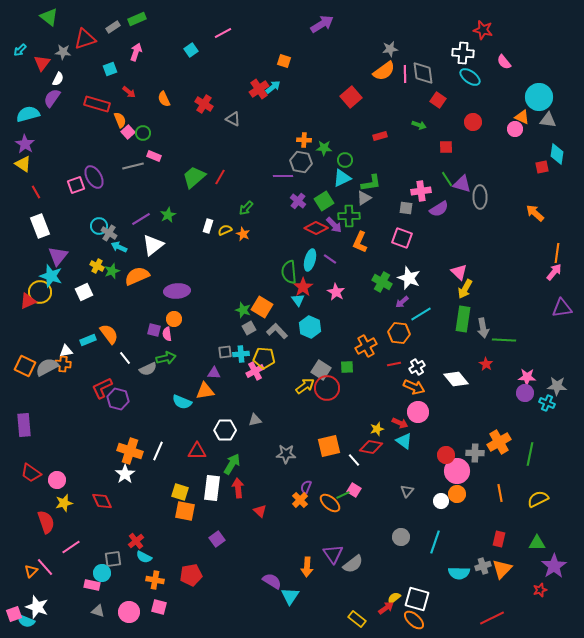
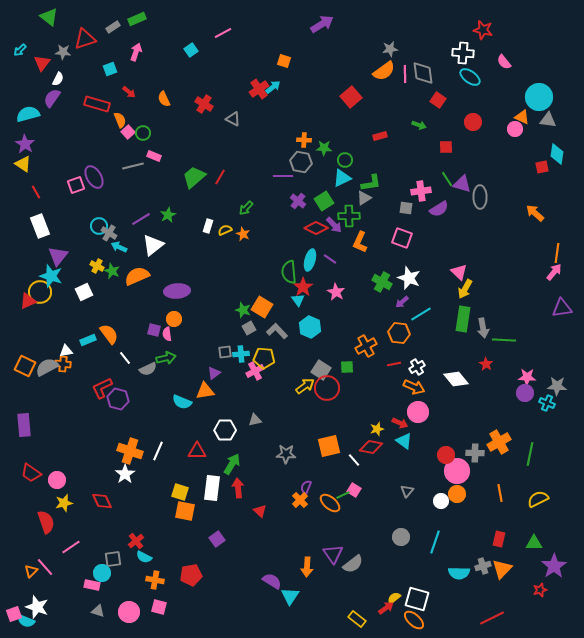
green star at (112, 271): rotated 28 degrees counterclockwise
purple triangle at (214, 373): rotated 40 degrees counterclockwise
green triangle at (537, 543): moved 3 px left
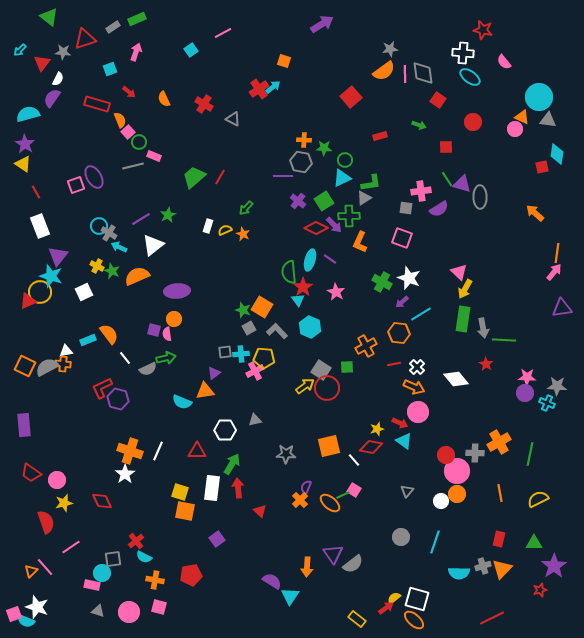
green circle at (143, 133): moved 4 px left, 9 px down
white cross at (417, 367): rotated 14 degrees counterclockwise
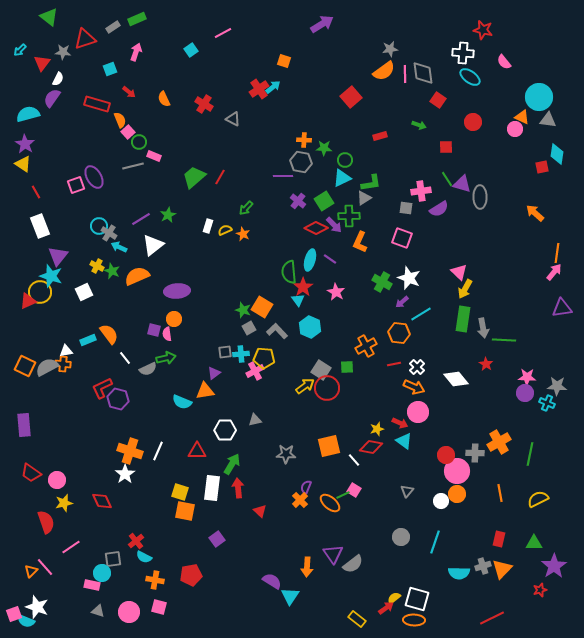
orange ellipse at (414, 620): rotated 40 degrees counterclockwise
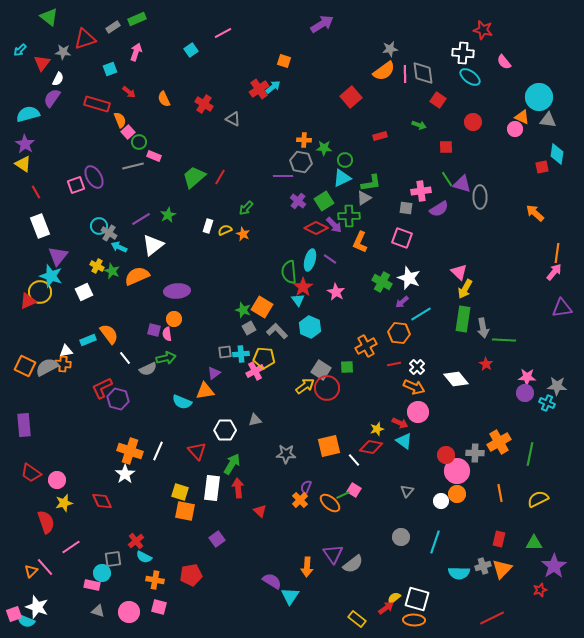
red triangle at (197, 451): rotated 48 degrees clockwise
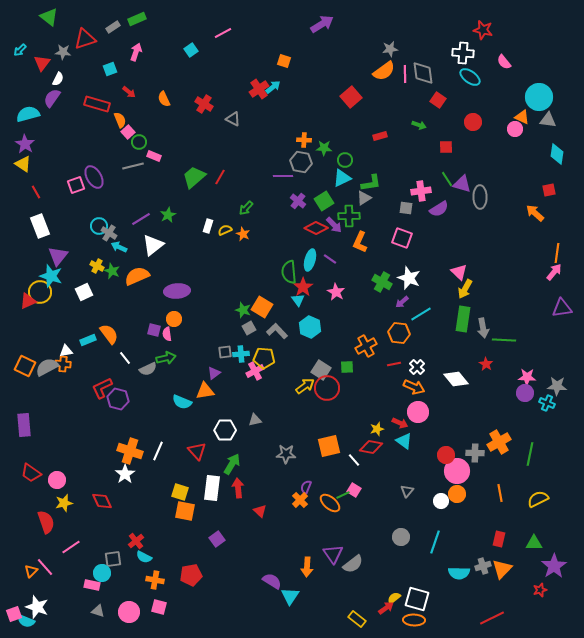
red square at (542, 167): moved 7 px right, 23 px down
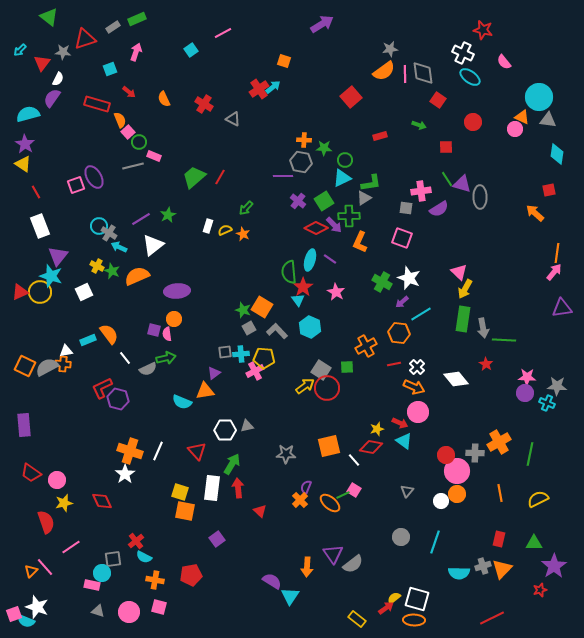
white cross at (463, 53): rotated 20 degrees clockwise
red triangle at (28, 301): moved 8 px left, 9 px up
gray triangle at (255, 420): moved 8 px left, 6 px down
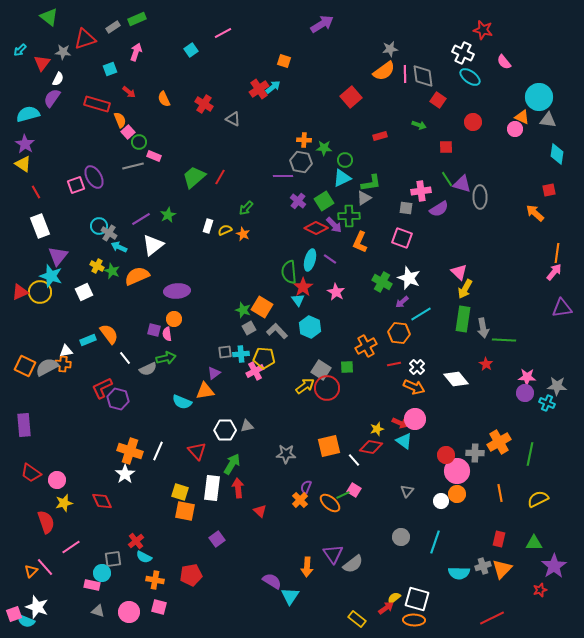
gray diamond at (423, 73): moved 3 px down
pink circle at (418, 412): moved 3 px left, 7 px down
